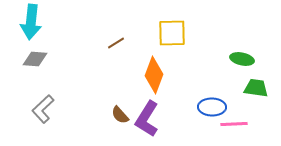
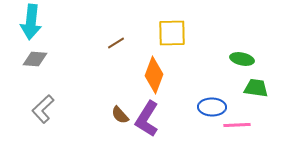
pink line: moved 3 px right, 1 px down
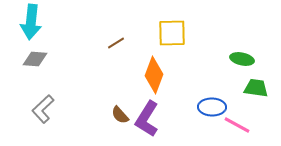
pink line: rotated 32 degrees clockwise
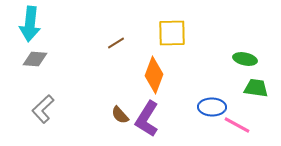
cyan arrow: moved 1 px left, 2 px down
green ellipse: moved 3 px right
